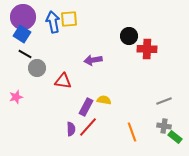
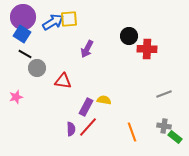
blue arrow: rotated 70 degrees clockwise
purple arrow: moved 6 px left, 11 px up; rotated 54 degrees counterclockwise
gray line: moved 7 px up
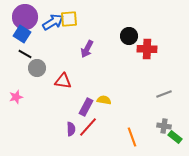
purple circle: moved 2 px right
orange line: moved 5 px down
